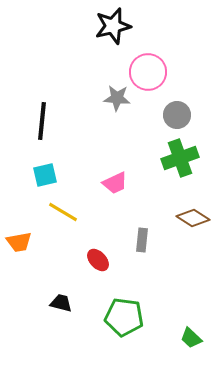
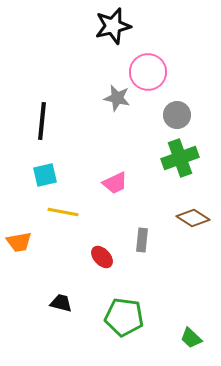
gray star: rotated 8 degrees clockwise
yellow line: rotated 20 degrees counterclockwise
red ellipse: moved 4 px right, 3 px up
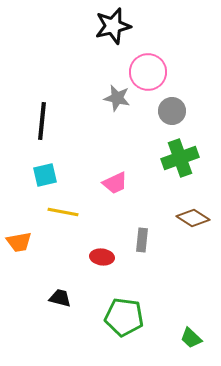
gray circle: moved 5 px left, 4 px up
red ellipse: rotated 40 degrees counterclockwise
black trapezoid: moved 1 px left, 5 px up
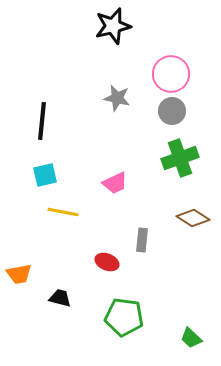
pink circle: moved 23 px right, 2 px down
orange trapezoid: moved 32 px down
red ellipse: moved 5 px right, 5 px down; rotated 15 degrees clockwise
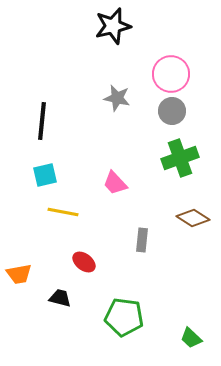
pink trapezoid: rotated 72 degrees clockwise
red ellipse: moved 23 px left; rotated 15 degrees clockwise
